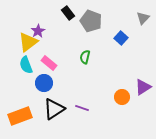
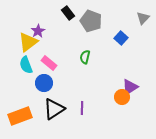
purple triangle: moved 13 px left
purple line: rotated 72 degrees clockwise
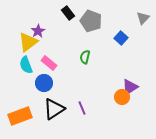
purple line: rotated 24 degrees counterclockwise
